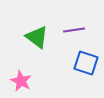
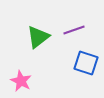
purple line: rotated 10 degrees counterclockwise
green triangle: moved 1 px right; rotated 45 degrees clockwise
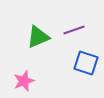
green triangle: rotated 15 degrees clockwise
pink star: moved 3 px right; rotated 25 degrees clockwise
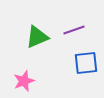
green triangle: moved 1 px left
blue square: rotated 25 degrees counterclockwise
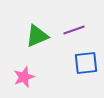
green triangle: moved 1 px up
pink star: moved 4 px up
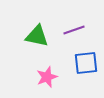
green triangle: rotated 35 degrees clockwise
pink star: moved 23 px right
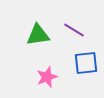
purple line: rotated 50 degrees clockwise
green triangle: moved 1 px right, 1 px up; rotated 20 degrees counterclockwise
